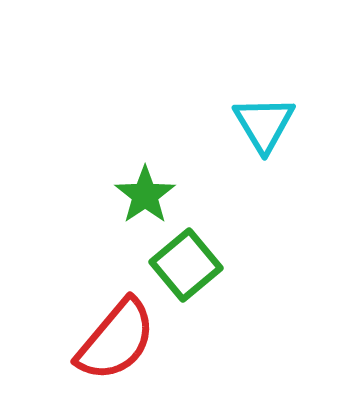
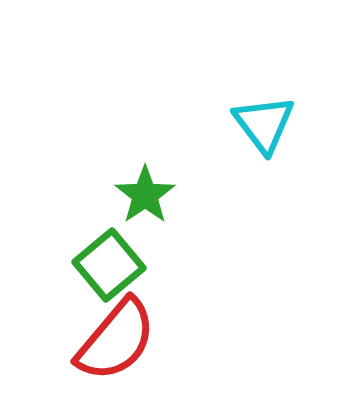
cyan triangle: rotated 6 degrees counterclockwise
green square: moved 77 px left
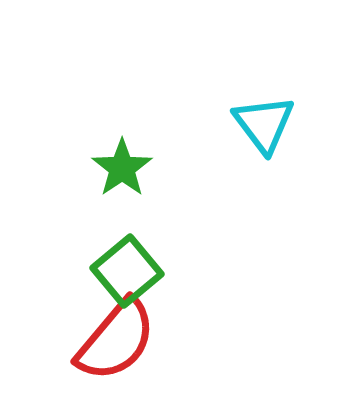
green star: moved 23 px left, 27 px up
green square: moved 18 px right, 6 px down
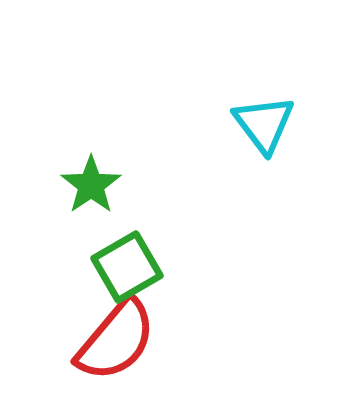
green star: moved 31 px left, 17 px down
green square: moved 4 px up; rotated 10 degrees clockwise
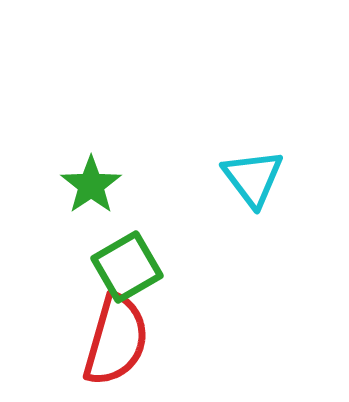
cyan triangle: moved 11 px left, 54 px down
red semicircle: rotated 24 degrees counterclockwise
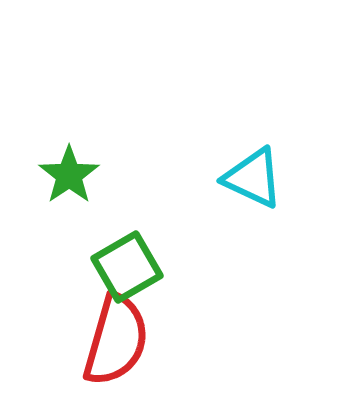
cyan triangle: rotated 28 degrees counterclockwise
green star: moved 22 px left, 10 px up
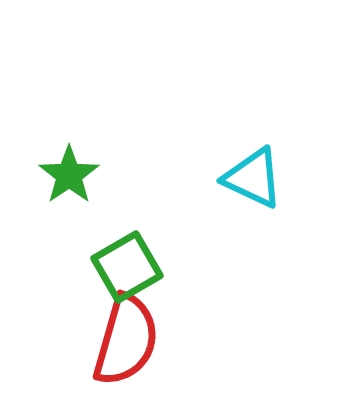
red semicircle: moved 10 px right
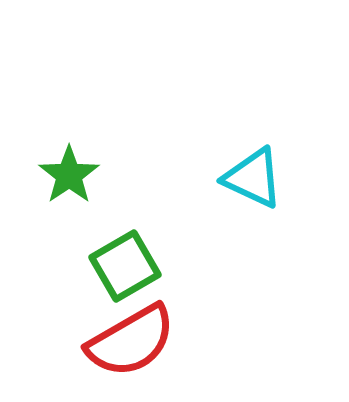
green square: moved 2 px left, 1 px up
red semicircle: moved 5 px right, 1 px down; rotated 44 degrees clockwise
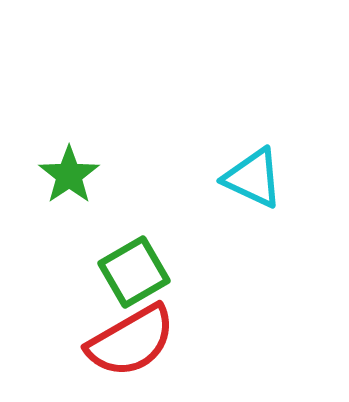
green square: moved 9 px right, 6 px down
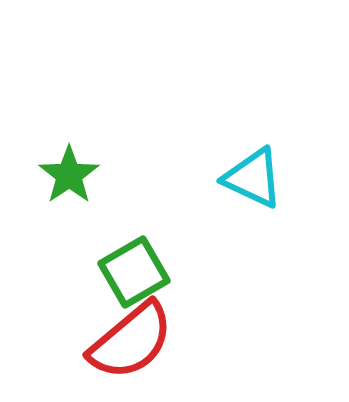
red semicircle: rotated 10 degrees counterclockwise
